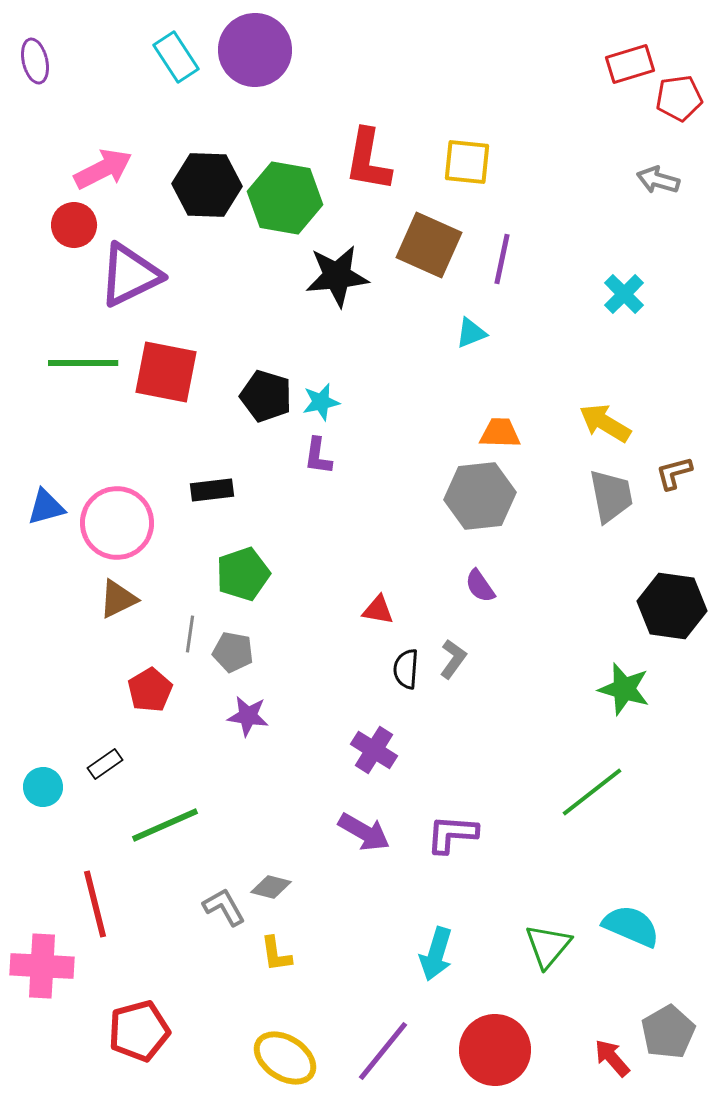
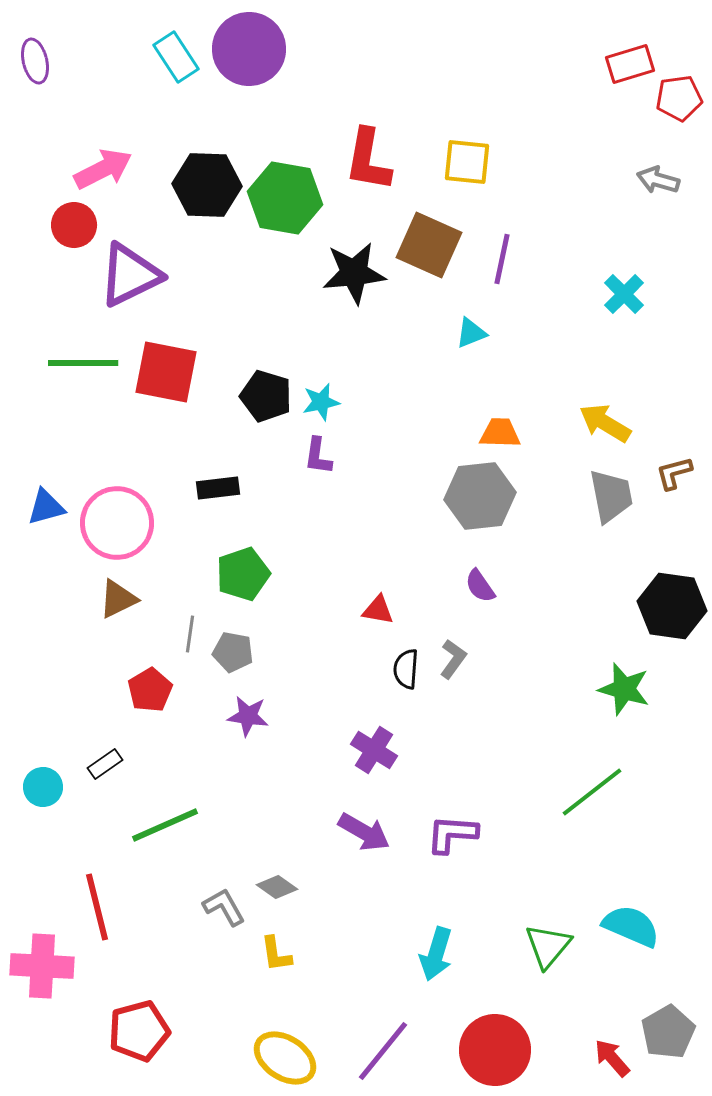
purple circle at (255, 50): moved 6 px left, 1 px up
black star at (337, 276): moved 17 px right, 3 px up
black rectangle at (212, 490): moved 6 px right, 2 px up
gray diamond at (271, 887): moved 6 px right; rotated 21 degrees clockwise
red line at (95, 904): moved 2 px right, 3 px down
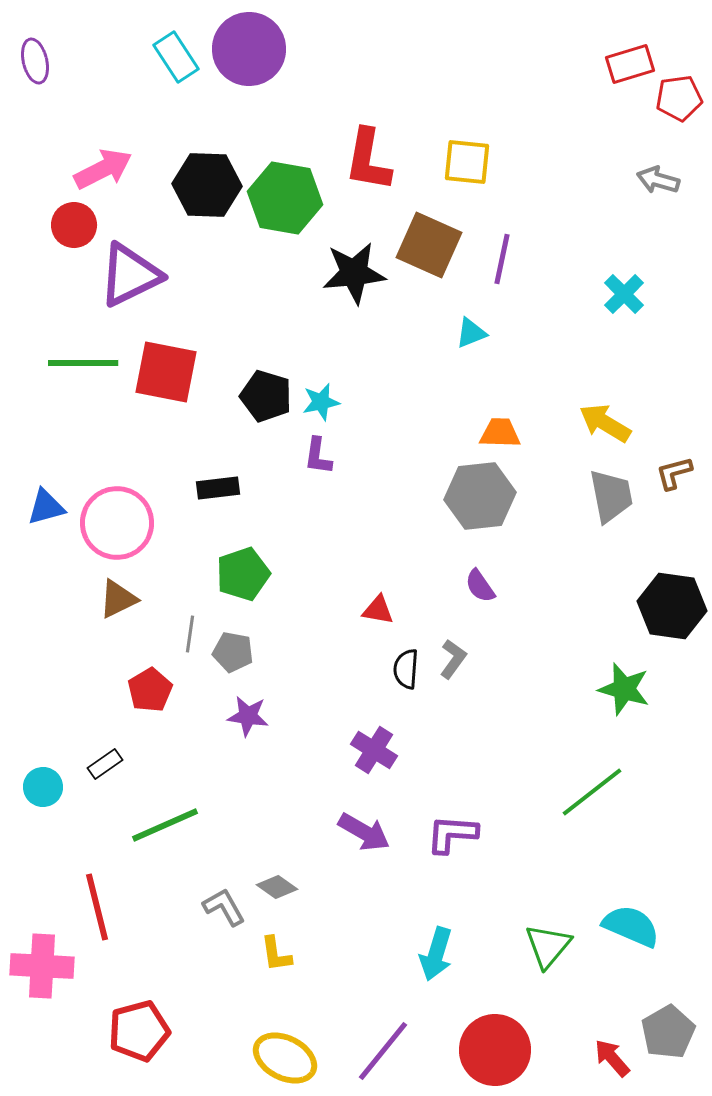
yellow ellipse at (285, 1058): rotated 6 degrees counterclockwise
